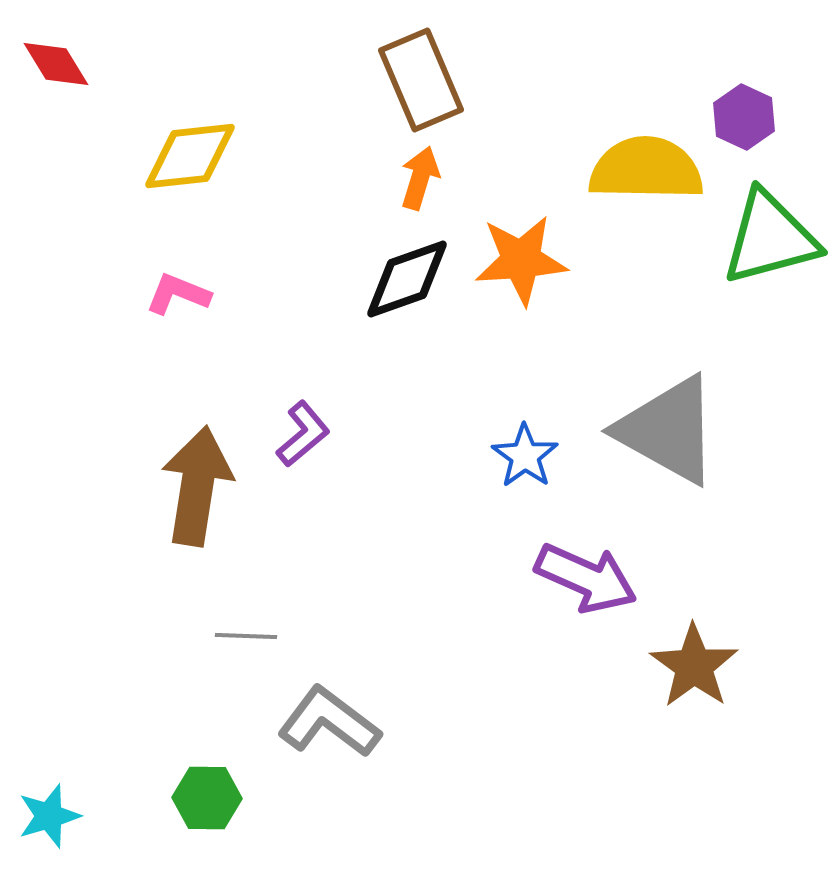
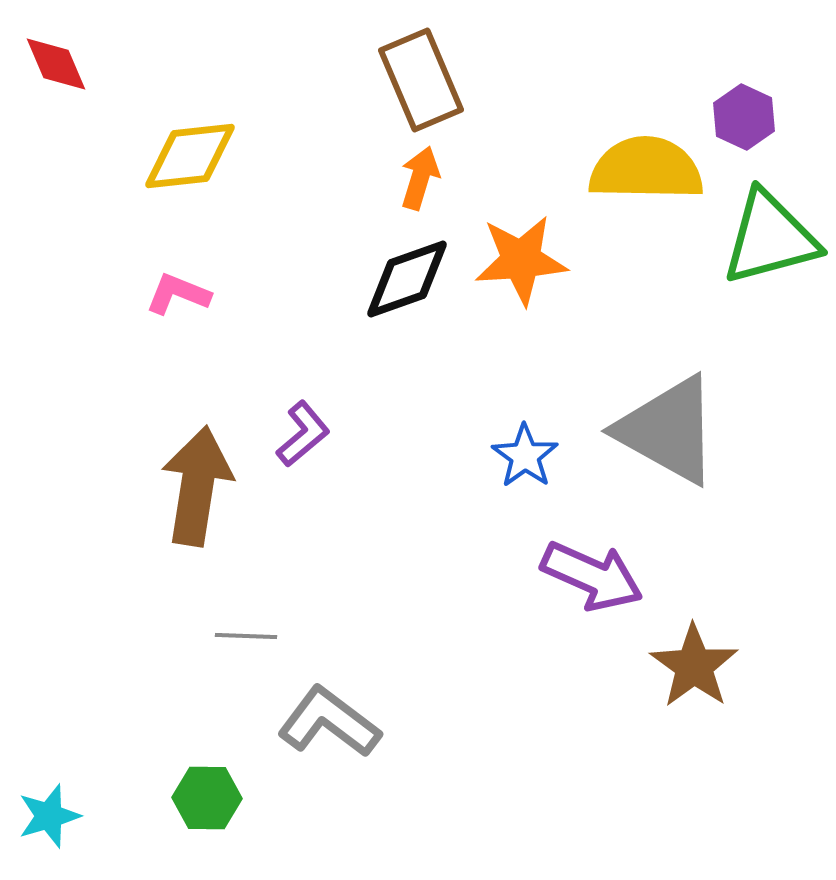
red diamond: rotated 8 degrees clockwise
purple arrow: moved 6 px right, 2 px up
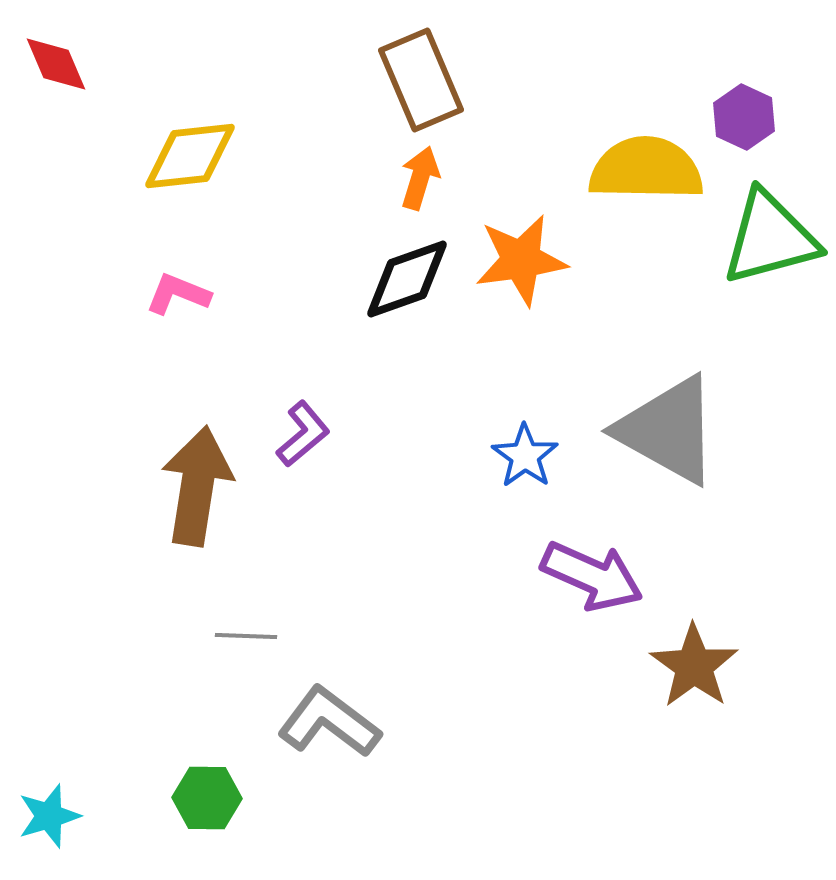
orange star: rotated 4 degrees counterclockwise
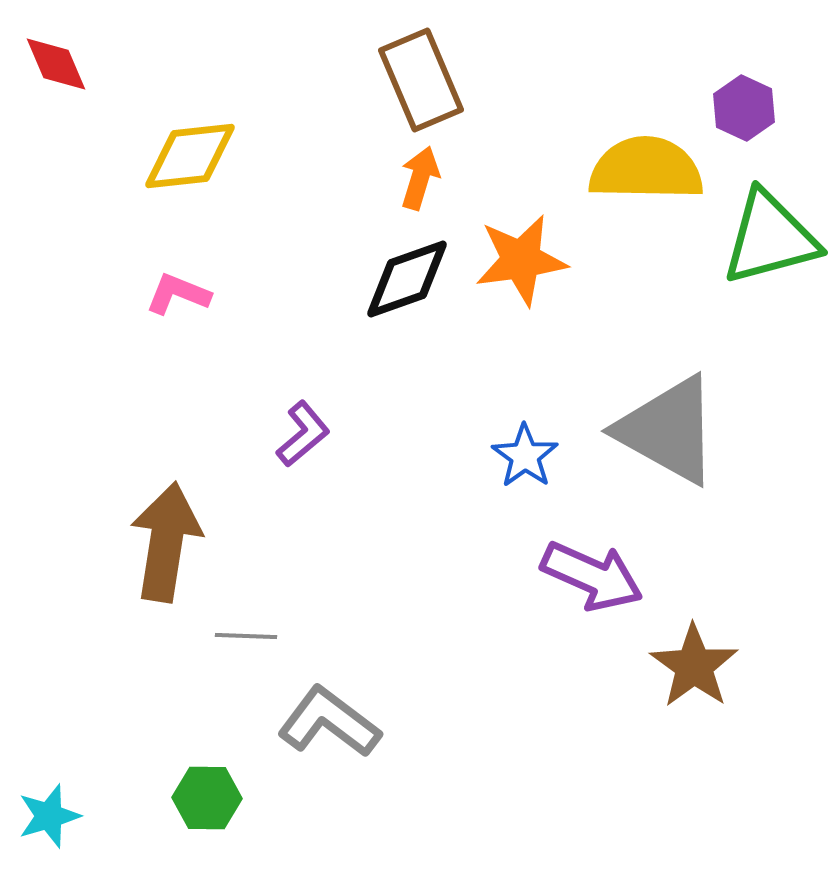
purple hexagon: moved 9 px up
brown arrow: moved 31 px left, 56 px down
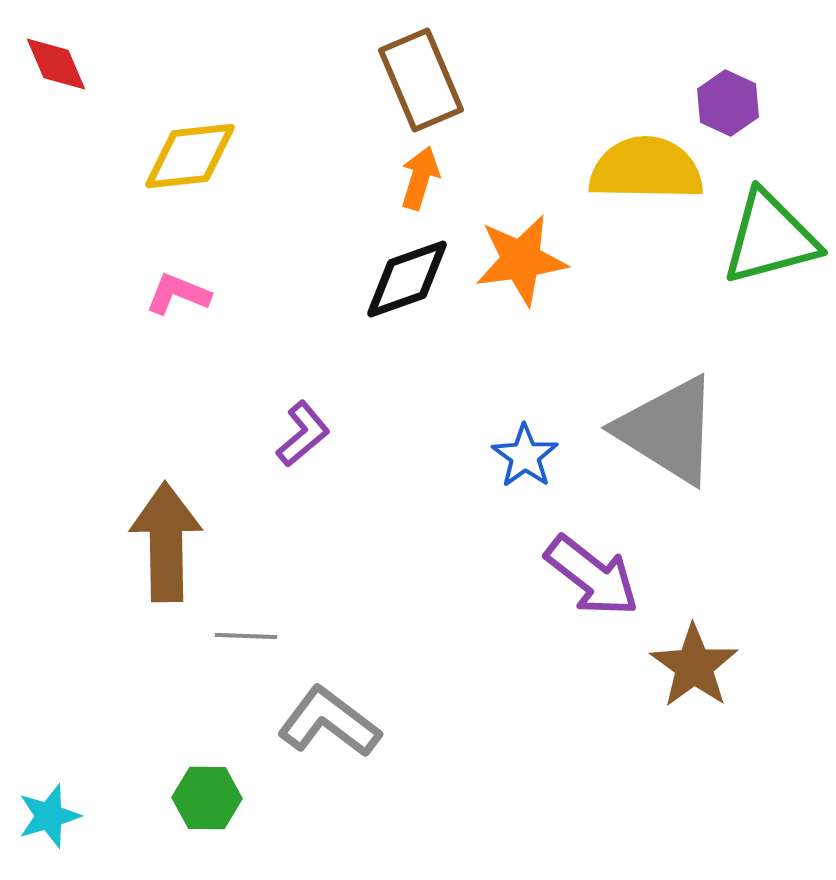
purple hexagon: moved 16 px left, 5 px up
gray triangle: rotated 3 degrees clockwise
brown arrow: rotated 10 degrees counterclockwise
purple arrow: rotated 14 degrees clockwise
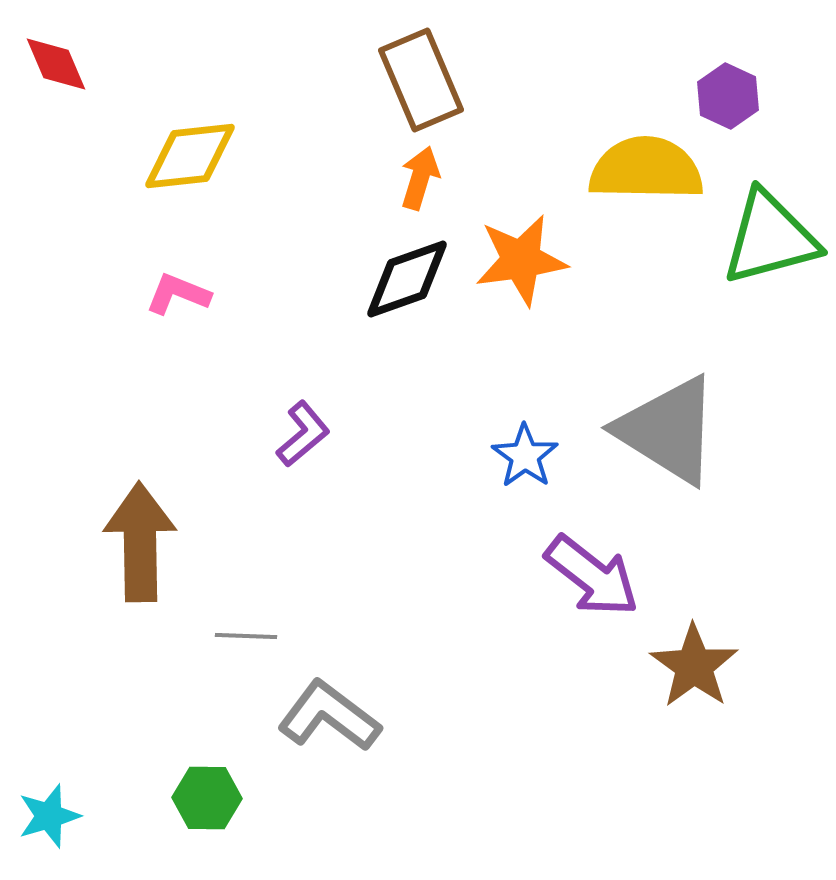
purple hexagon: moved 7 px up
brown arrow: moved 26 px left
gray L-shape: moved 6 px up
